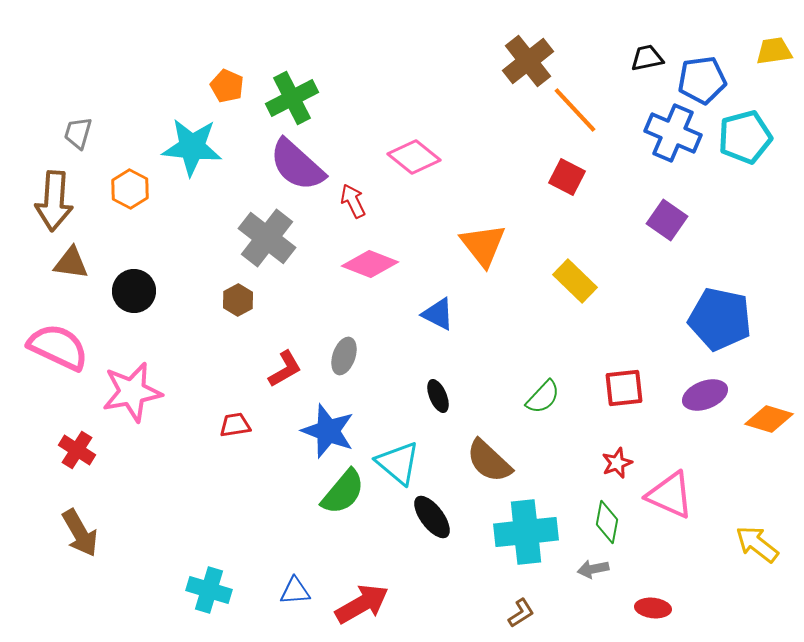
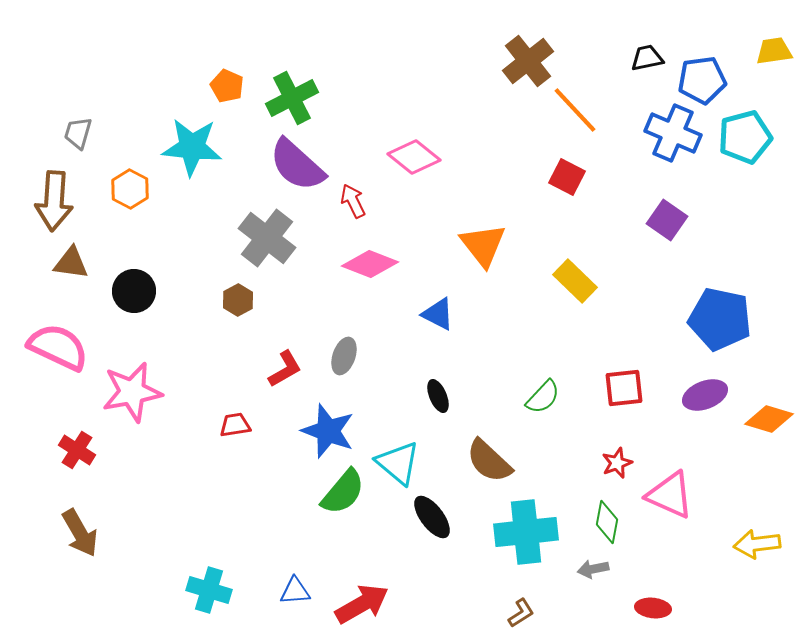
yellow arrow at (757, 544): rotated 45 degrees counterclockwise
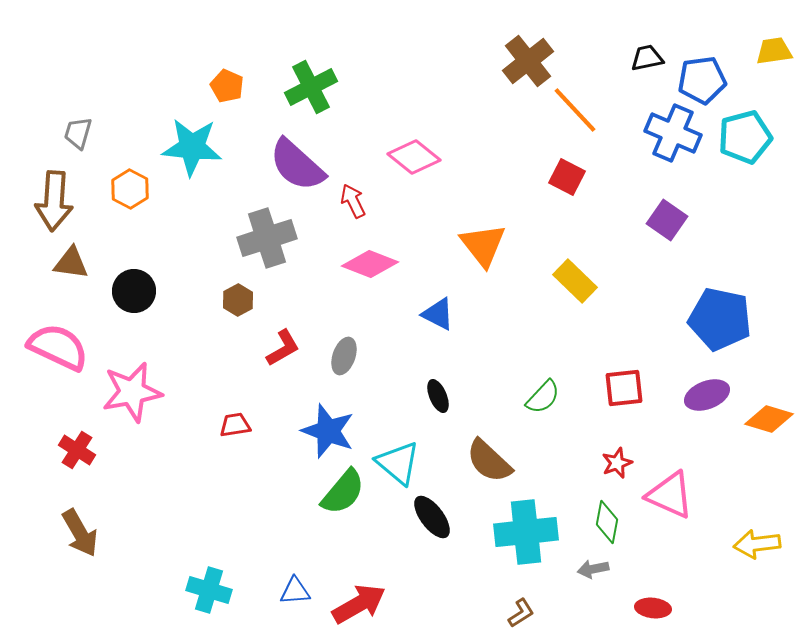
green cross at (292, 98): moved 19 px right, 11 px up
gray cross at (267, 238): rotated 34 degrees clockwise
red L-shape at (285, 369): moved 2 px left, 21 px up
purple ellipse at (705, 395): moved 2 px right
red arrow at (362, 604): moved 3 px left
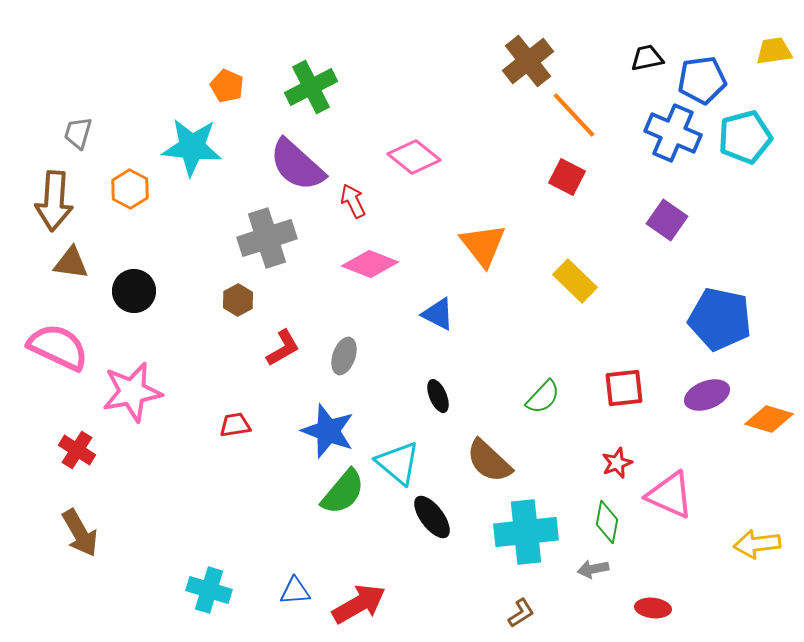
orange line at (575, 110): moved 1 px left, 5 px down
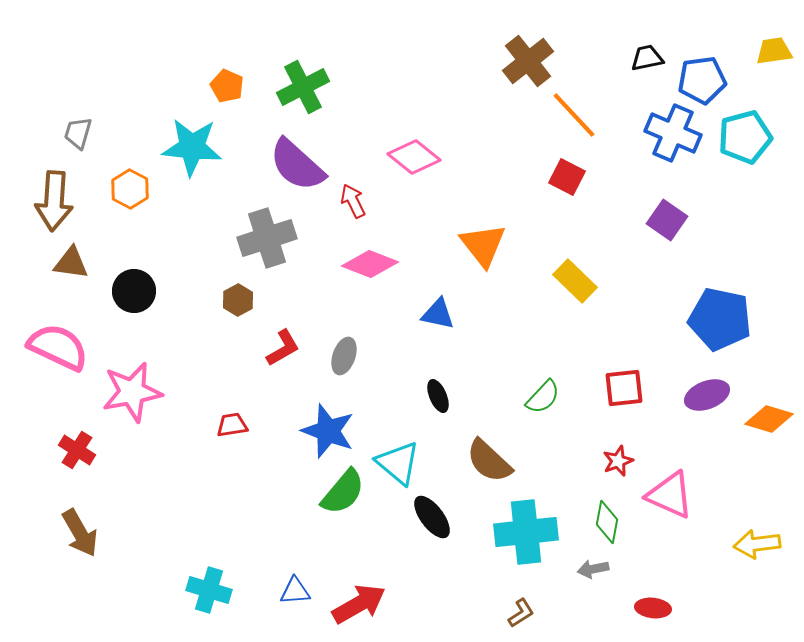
green cross at (311, 87): moved 8 px left
blue triangle at (438, 314): rotated 15 degrees counterclockwise
red trapezoid at (235, 425): moved 3 px left
red star at (617, 463): moved 1 px right, 2 px up
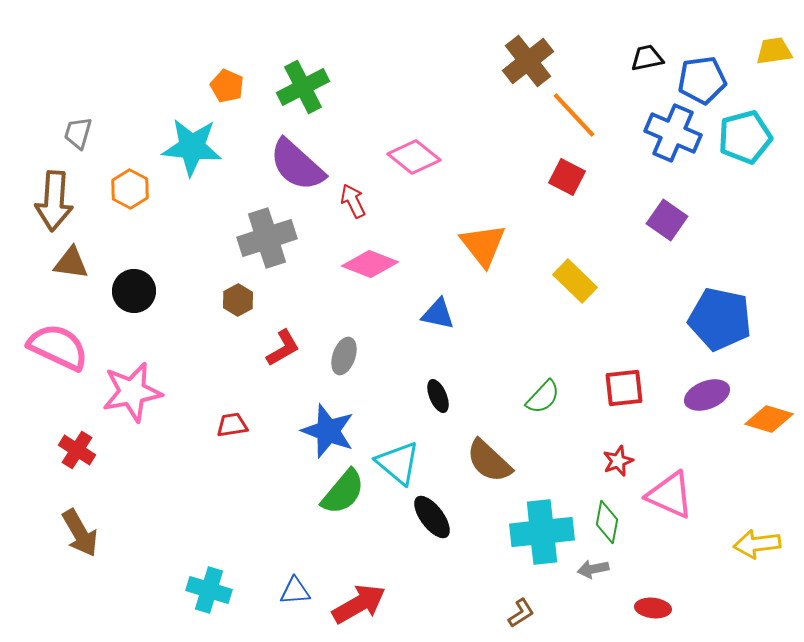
cyan cross at (526, 532): moved 16 px right
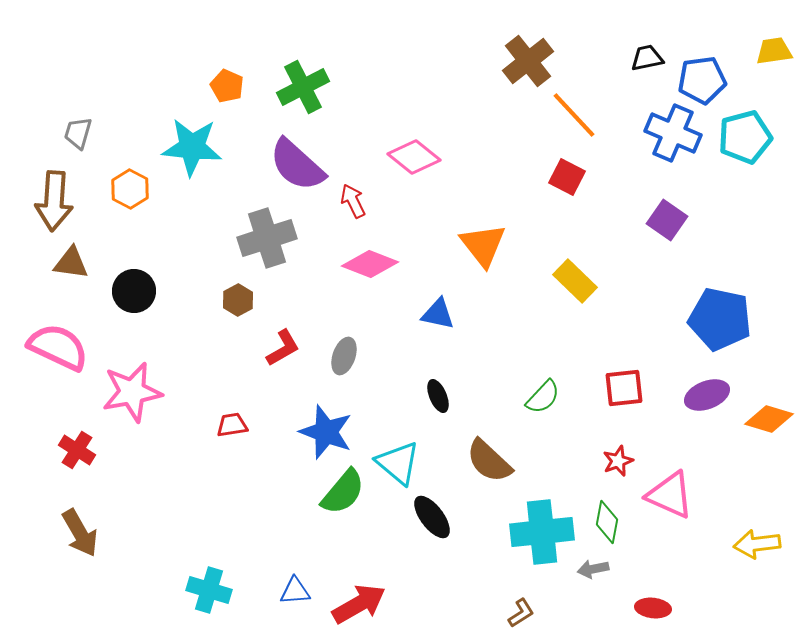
blue star at (328, 431): moved 2 px left, 1 px down
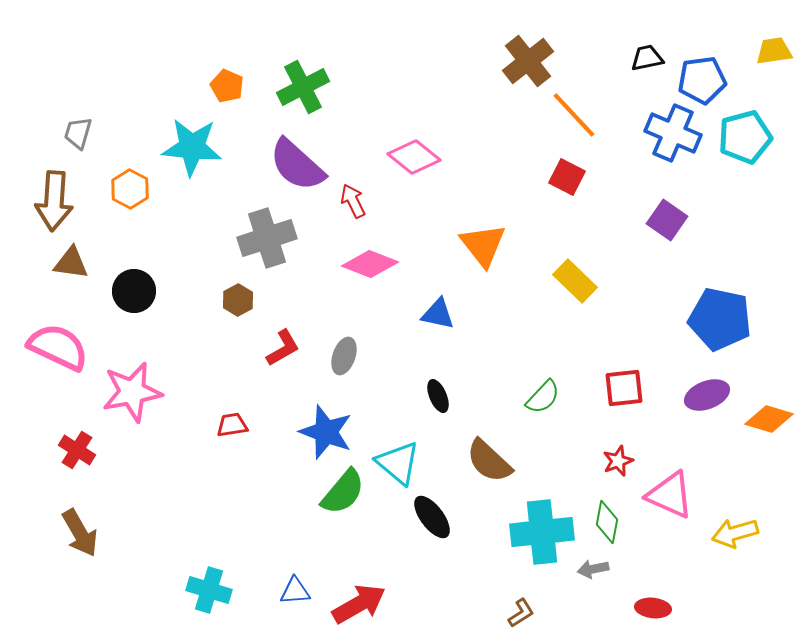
yellow arrow at (757, 544): moved 22 px left, 11 px up; rotated 9 degrees counterclockwise
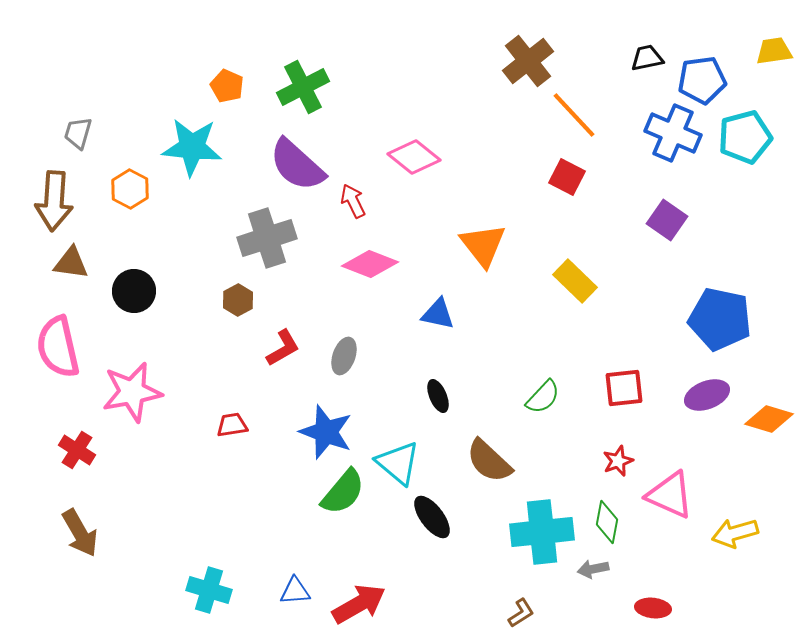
pink semicircle at (58, 347): rotated 128 degrees counterclockwise
